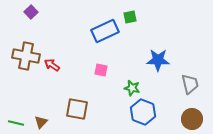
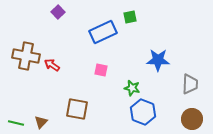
purple square: moved 27 px right
blue rectangle: moved 2 px left, 1 px down
gray trapezoid: rotated 15 degrees clockwise
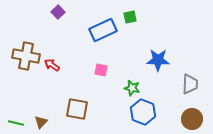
blue rectangle: moved 2 px up
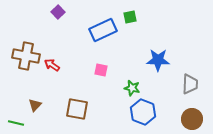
brown triangle: moved 6 px left, 17 px up
